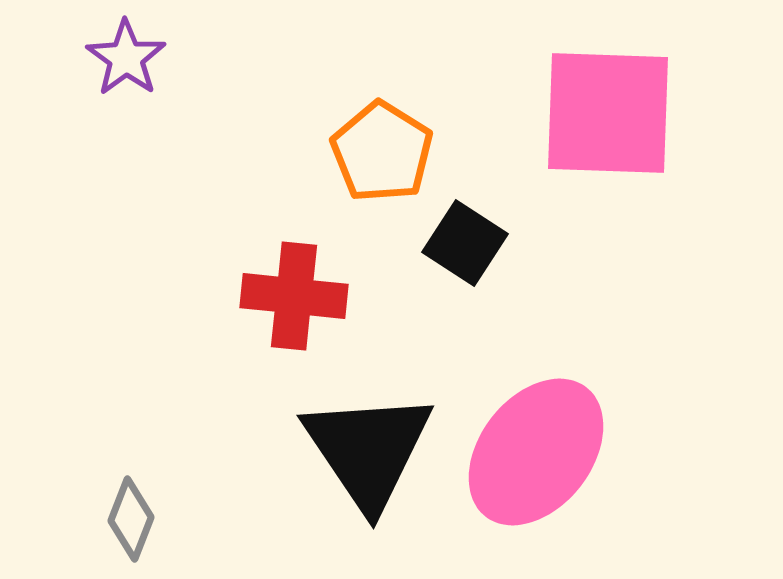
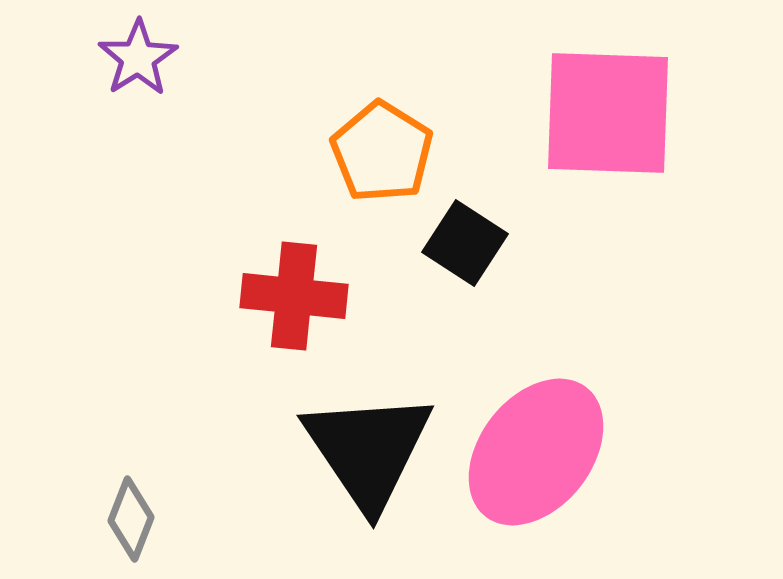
purple star: moved 12 px right; rotated 4 degrees clockwise
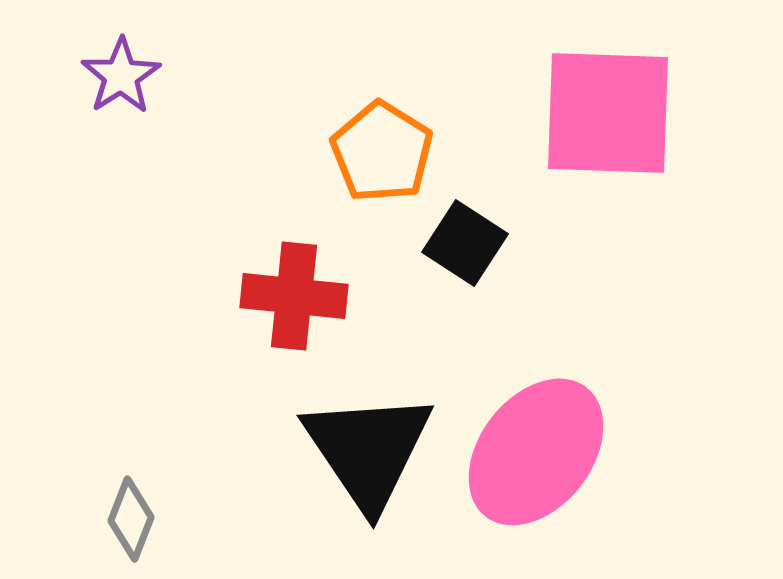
purple star: moved 17 px left, 18 px down
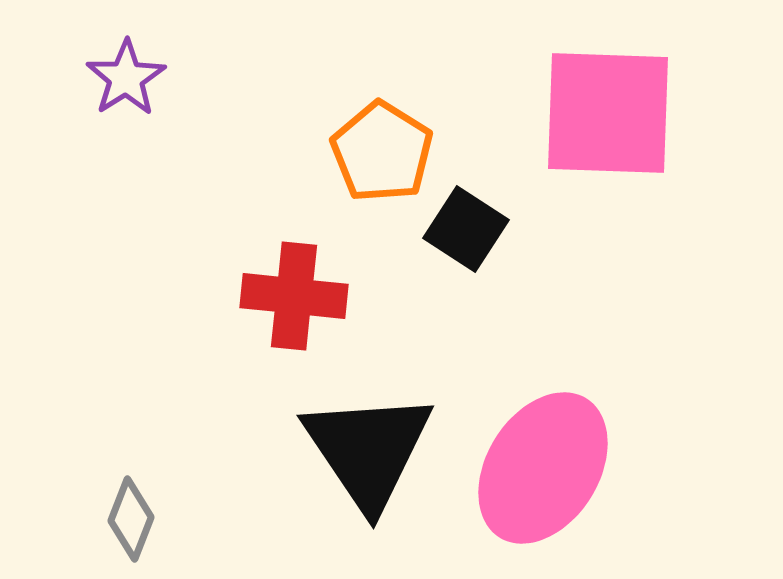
purple star: moved 5 px right, 2 px down
black square: moved 1 px right, 14 px up
pink ellipse: moved 7 px right, 16 px down; rotated 6 degrees counterclockwise
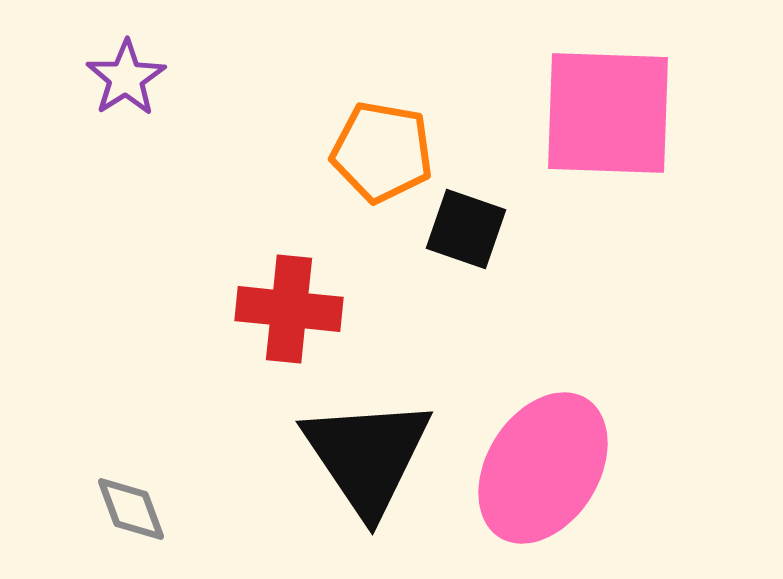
orange pentagon: rotated 22 degrees counterclockwise
black square: rotated 14 degrees counterclockwise
red cross: moved 5 px left, 13 px down
black triangle: moved 1 px left, 6 px down
gray diamond: moved 10 px up; rotated 42 degrees counterclockwise
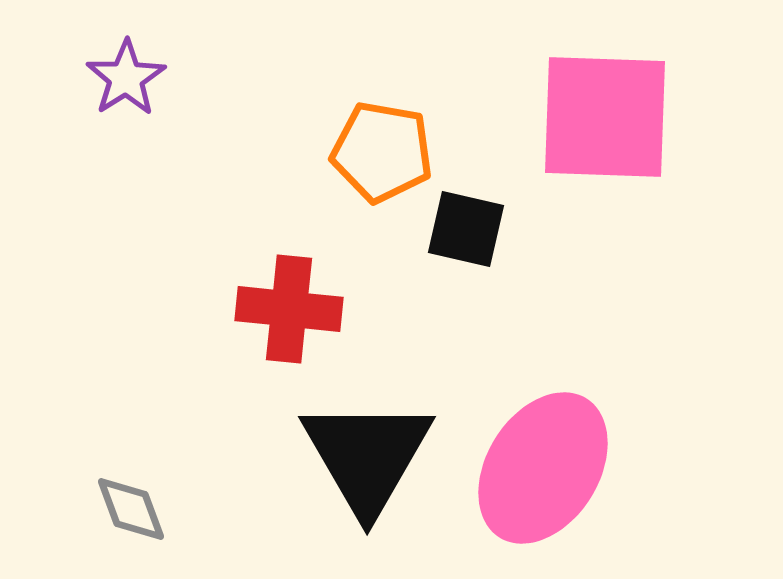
pink square: moved 3 px left, 4 px down
black square: rotated 6 degrees counterclockwise
black triangle: rotated 4 degrees clockwise
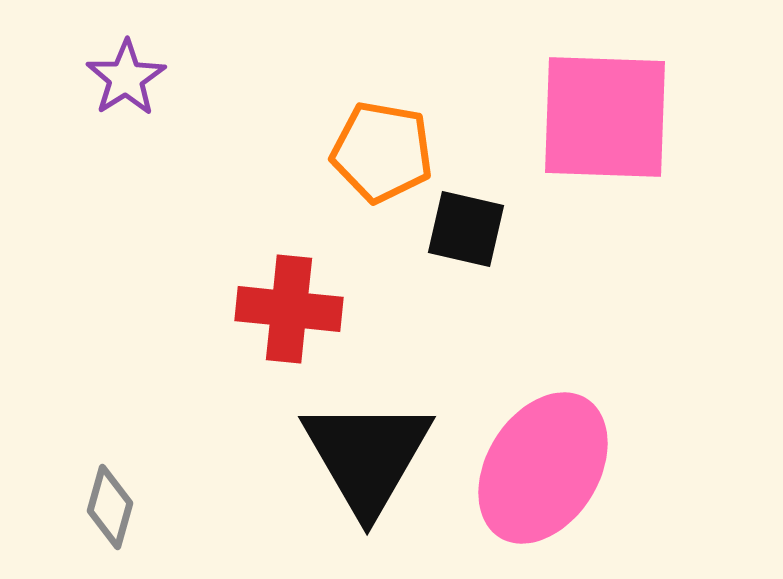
gray diamond: moved 21 px left, 2 px up; rotated 36 degrees clockwise
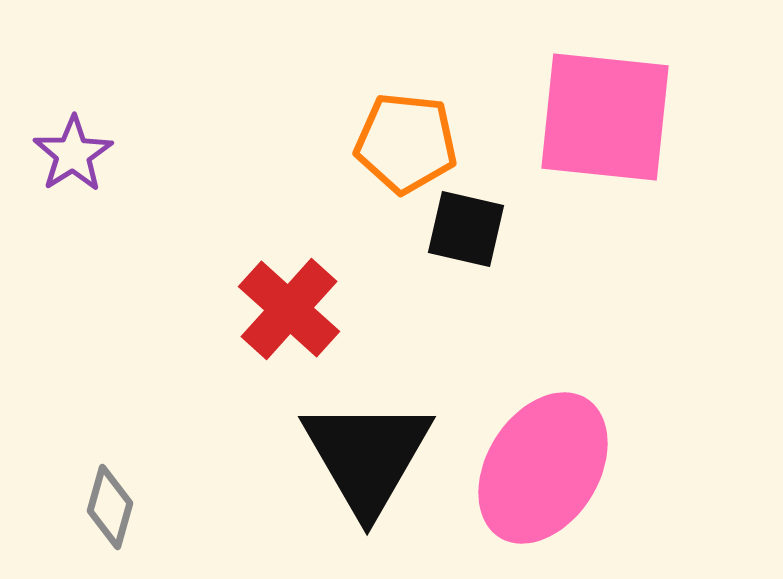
purple star: moved 53 px left, 76 px down
pink square: rotated 4 degrees clockwise
orange pentagon: moved 24 px right, 9 px up; rotated 4 degrees counterclockwise
red cross: rotated 36 degrees clockwise
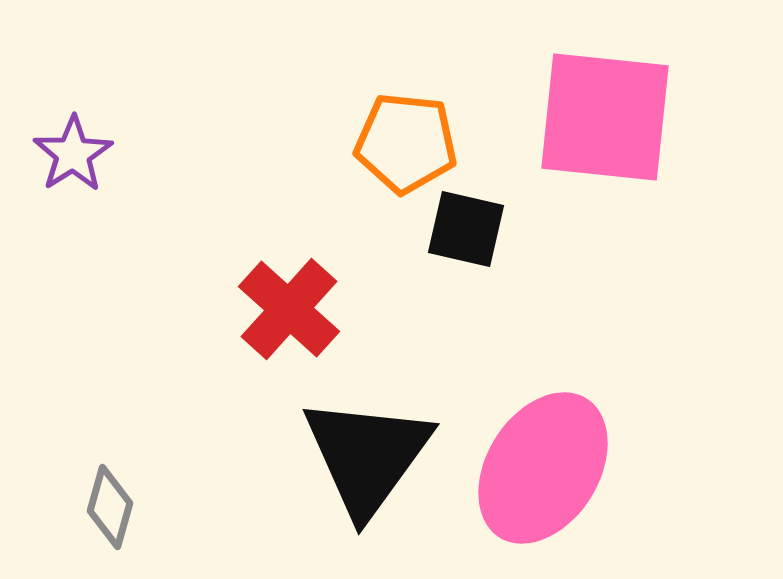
black triangle: rotated 6 degrees clockwise
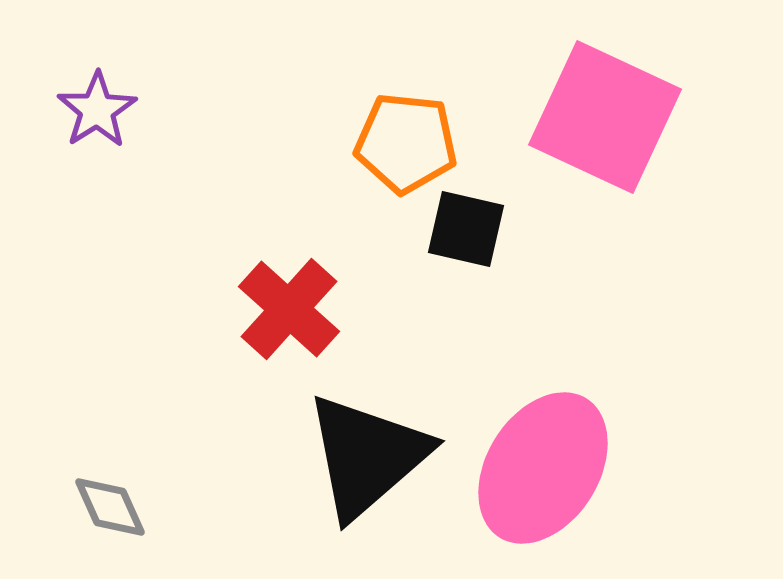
pink square: rotated 19 degrees clockwise
purple star: moved 24 px right, 44 px up
black triangle: rotated 13 degrees clockwise
gray diamond: rotated 40 degrees counterclockwise
